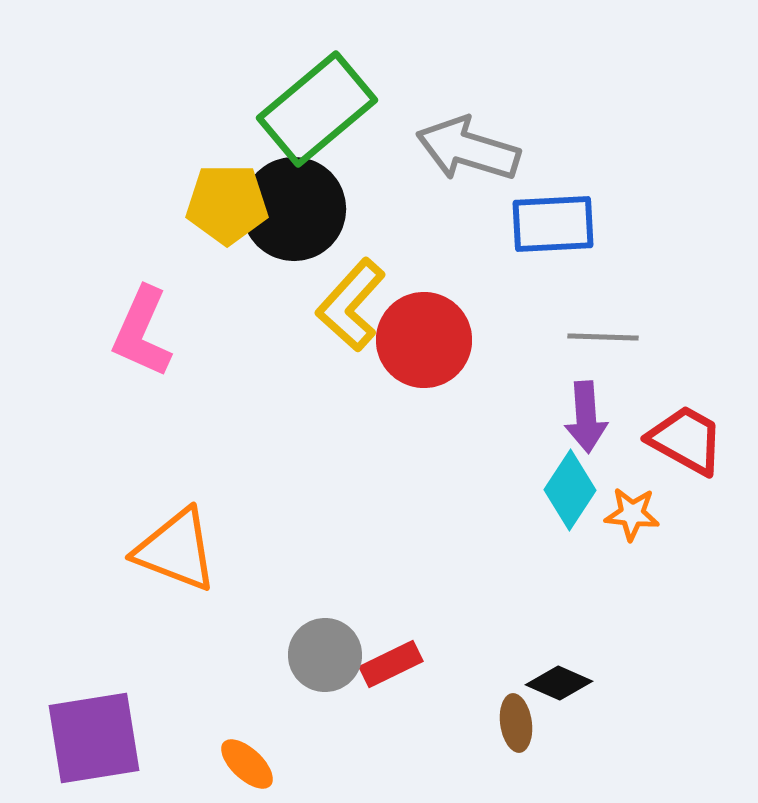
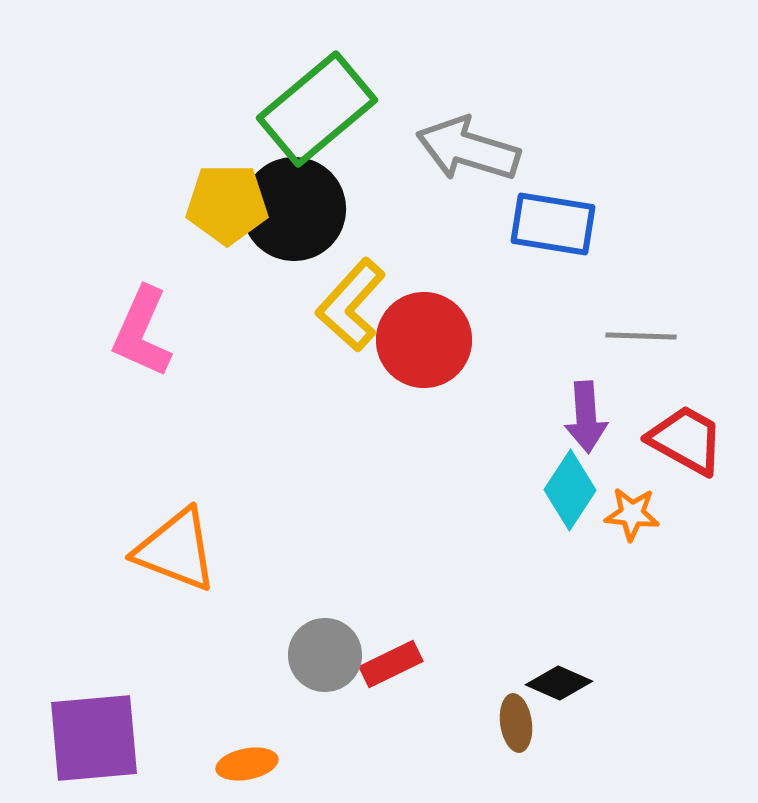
blue rectangle: rotated 12 degrees clockwise
gray line: moved 38 px right, 1 px up
purple square: rotated 4 degrees clockwise
orange ellipse: rotated 54 degrees counterclockwise
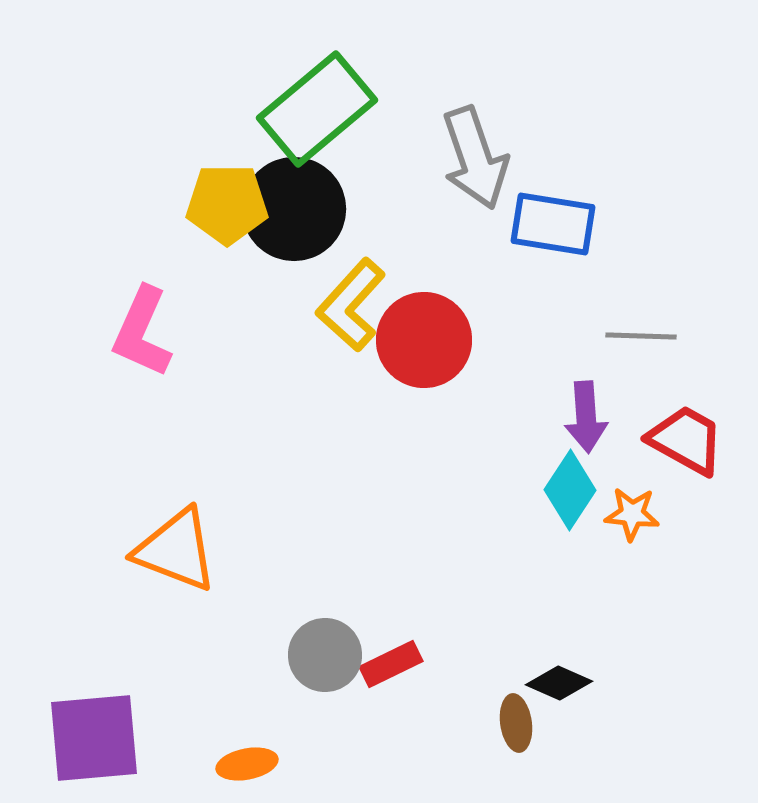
gray arrow: moved 7 px right, 9 px down; rotated 126 degrees counterclockwise
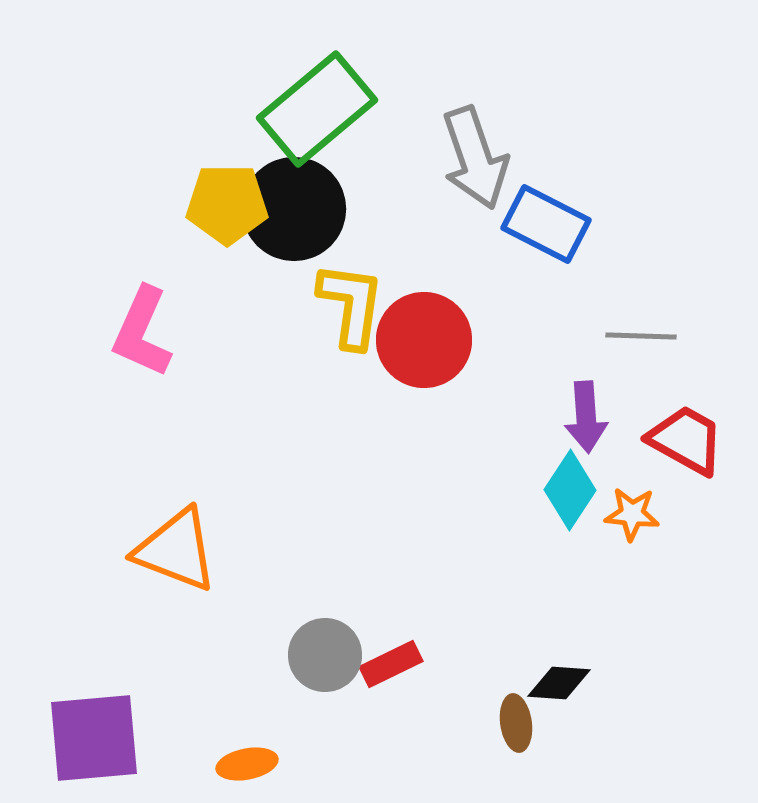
blue rectangle: moved 7 px left; rotated 18 degrees clockwise
yellow L-shape: rotated 146 degrees clockwise
black diamond: rotated 20 degrees counterclockwise
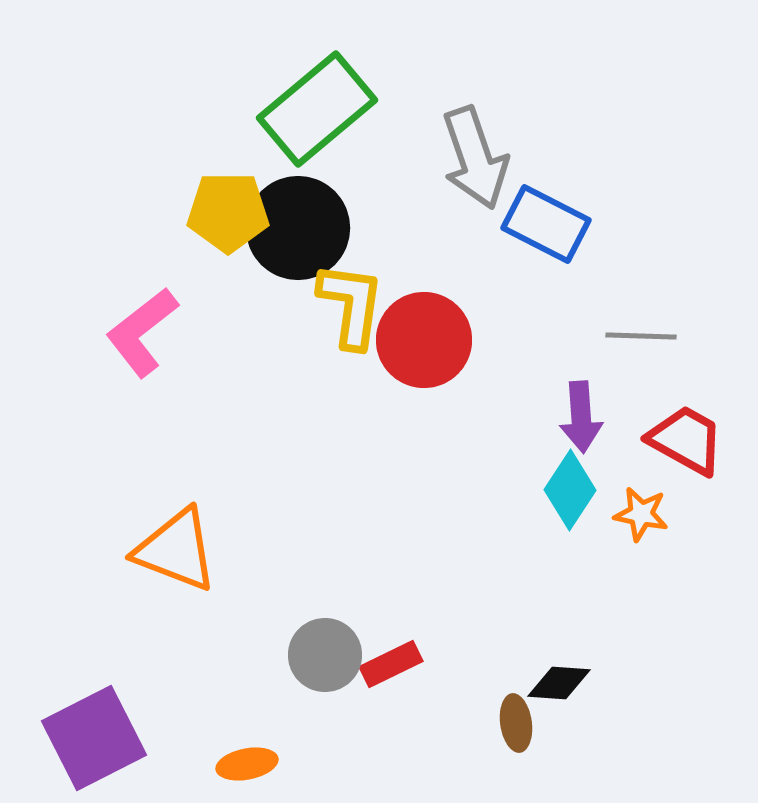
yellow pentagon: moved 1 px right, 8 px down
black circle: moved 4 px right, 19 px down
pink L-shape: rotated 28 degrees clockwise
purple arrow: moved 5 px left
orange star: moved 9 px right; rotated 6 degrees clockwise
purple square: rotated 22 degrees counterclockwise
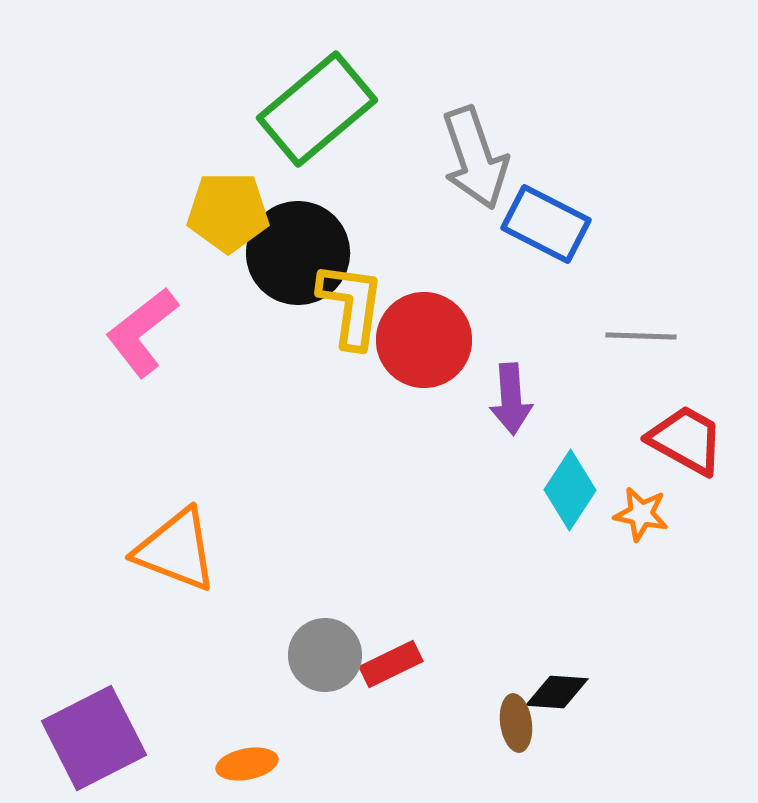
black circle: moved 25 px down
purple arrow: moved 70 px left, 18 px up
black diamond: moved 2 px left, 9 px down
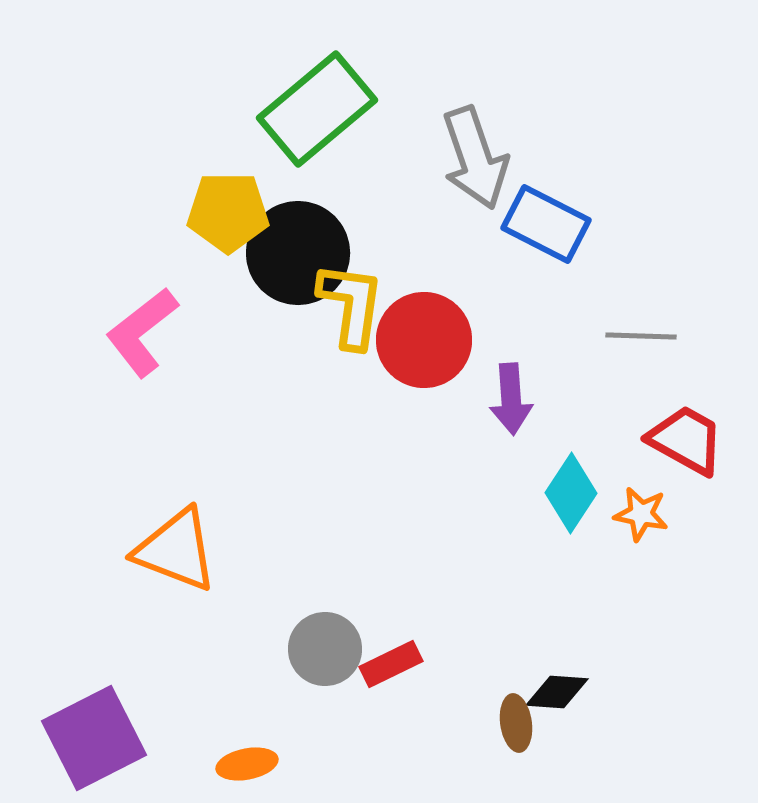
cyan diamond: moved 1 px right, 3 px down
gray circle: moved 6 px up
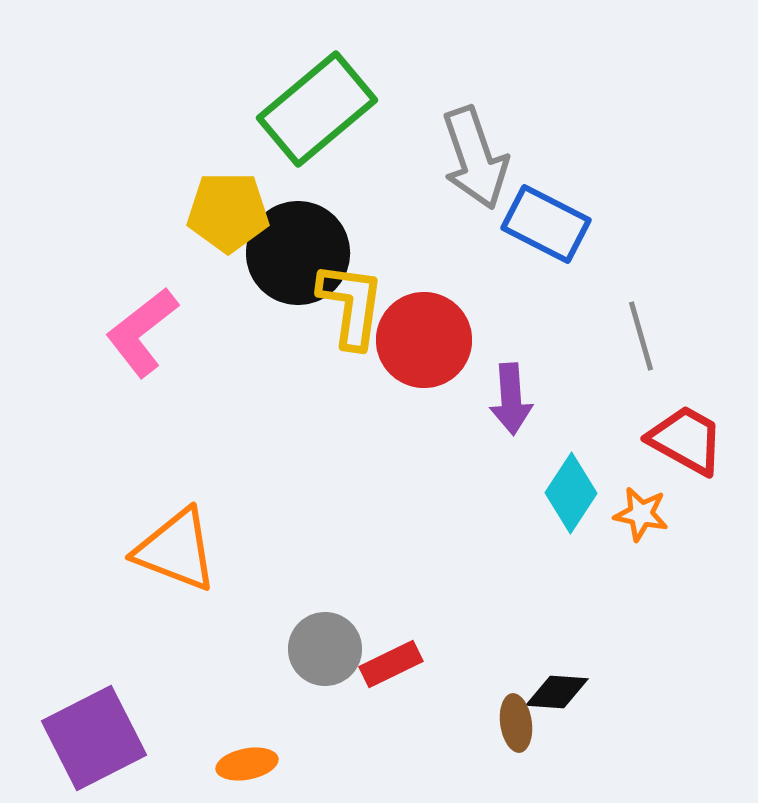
gray line: rotated 72 degrees clockwise
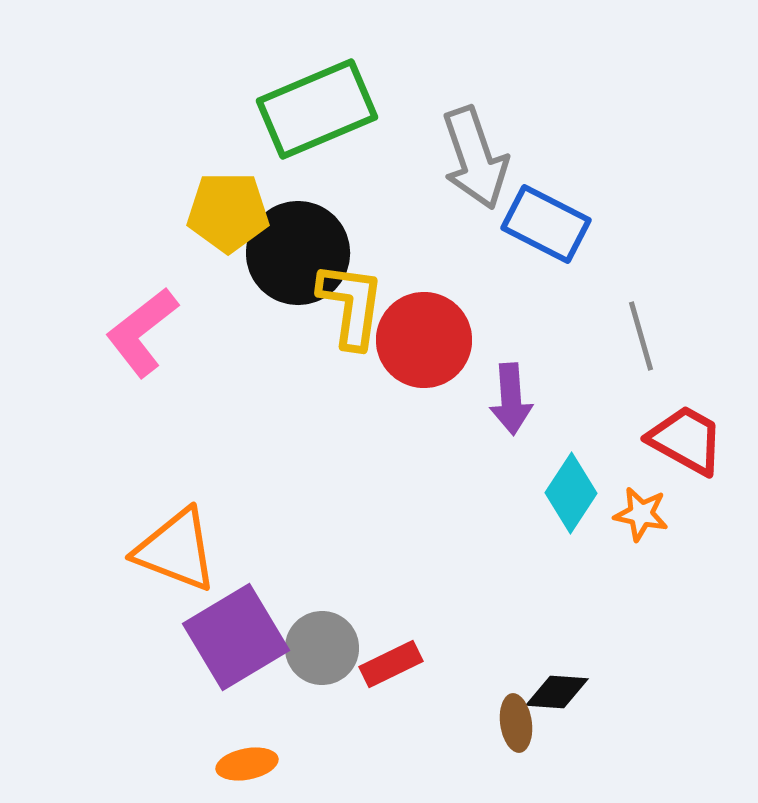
green rectangle: rotated 17 degrees clockwise
gray circle: moved 3 px left, 1 px up
purple square: moved 142 px right, 101 px up; rotated 4 degrees counterclockwise
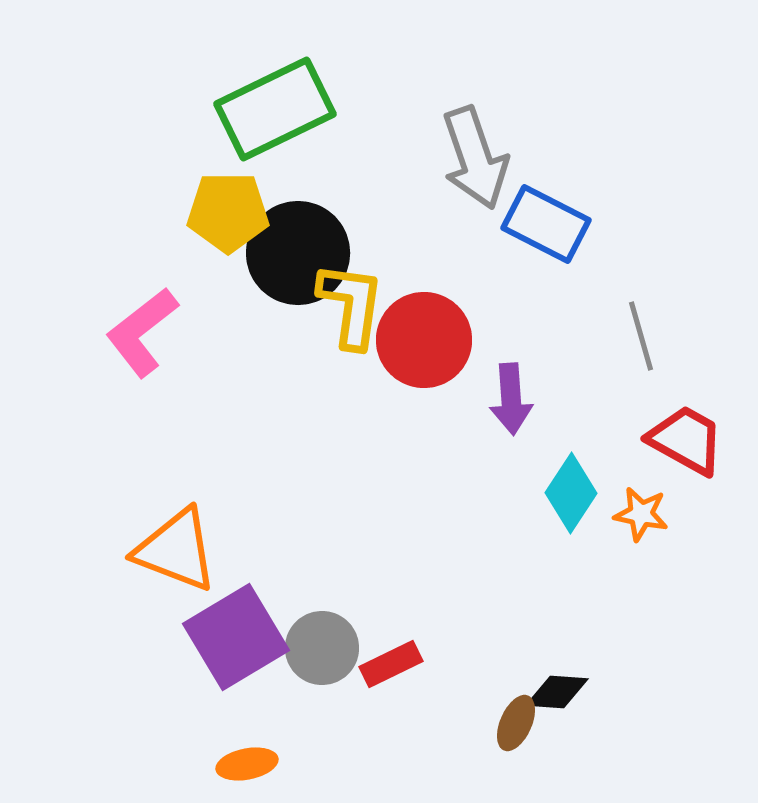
green rectangle: moved 42 px left; rotated 3 degrees counterclockwise
brown ellipse: rotated 32 degrees clockwise
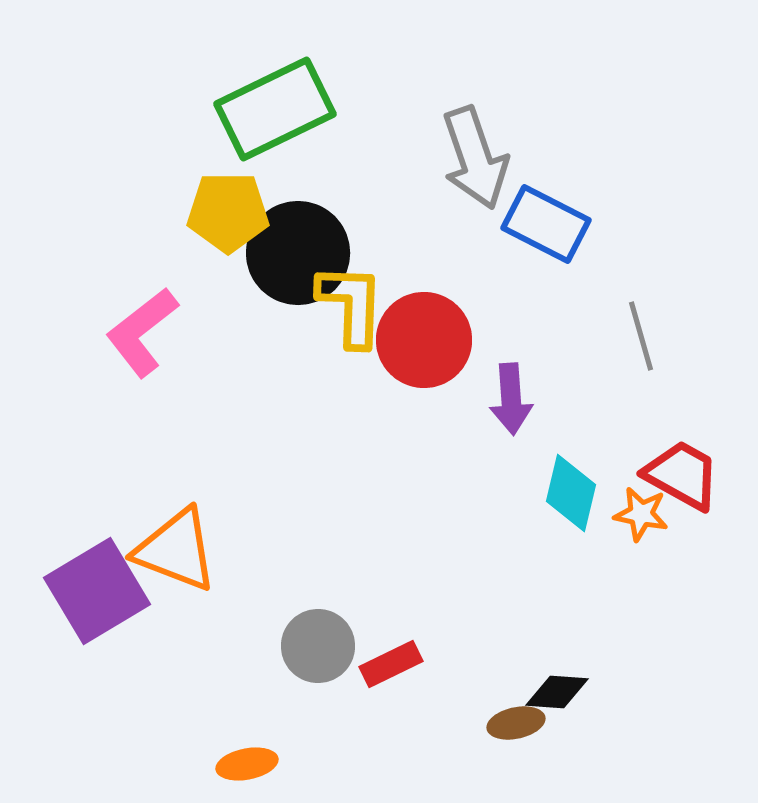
yellow L-shape: rotated 6 degrees counterclockwise
red trapezoid: moved 4 px left, 35 px down
cyan diamond: rotated 20 degrees counterclockwise
purple square: moved 139 px left, 46 px up
gray circle: moved 4 px left, 2 px up
brown ellipse: rotated 54 degrees clockwise
